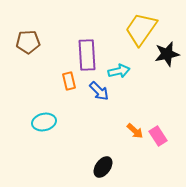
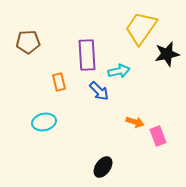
yellow trapezoid: moved 1 px up
orange rectangle: moved 10 px left, 1 px down
orange arrow: moved 9 px up; rotated 24 degrees counterclockwise
pink rectangle: rotated 12 degrees clockwise
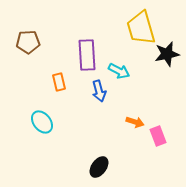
yellow trapezoid: rotated 51 degrees counterclockwise
cyan arrow: rotated 40 degrees clockwise
blue arrow: rotated 30 degrees clockwise
cyan ellipse: moved 2 px left; rotated 65 degrees clockwise
black ellipse: moved 4 px left
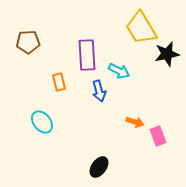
yellow trapezoid: rotated 15 degrees counterclockwise
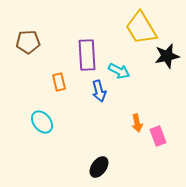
black star: moved 2 px down
orange arrow: moved 2 px right, 1 px down; rotated 60 degrees clockwise
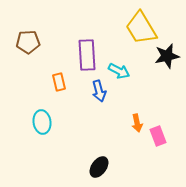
cyan ellipse: rotated 30 degrees clockwise
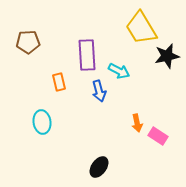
pink rectangle: rotated 36 degrees counterclockwise
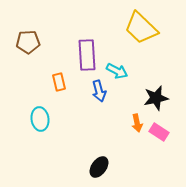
yellow trapezoid: rotated 15 degrees counterclockwise
black star: moved 11 px left, 42 px down
cyan arrow: moved 2 px left
cyan ellipse: moved 2 px left, 3 px up
pink rectangle: moved 1 px right, 4 px up
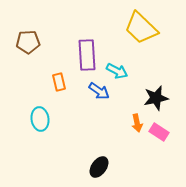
blue arrow: rotated 40 degrees counterclockwise
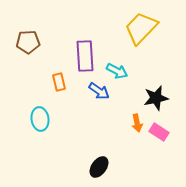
yellow trapezoid: rotated 90 degrees clockwise
purple rectangle: moved 2 px left, 1 px down
